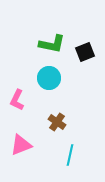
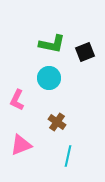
cyan line: moved 2 px left, 1 px down
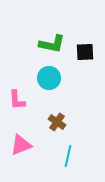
black square: rotated 18 degrees clockwise
pink L-shape: rotated 30 degrees counterclockwise
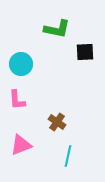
green L-shape: moved 5 px right, 15 px up
cyan circle: moved 28 px left, 14 px up
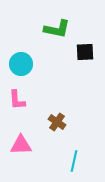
pink triangle: rotated 20 degrees clockwise
cyan line: moved 6 px right, 5 px down
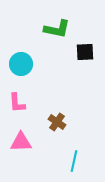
pink L-shape: moved 3 px down
pink triangle: moved 3 px up
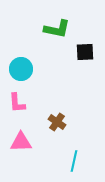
cyan circle: moved 5 px down
